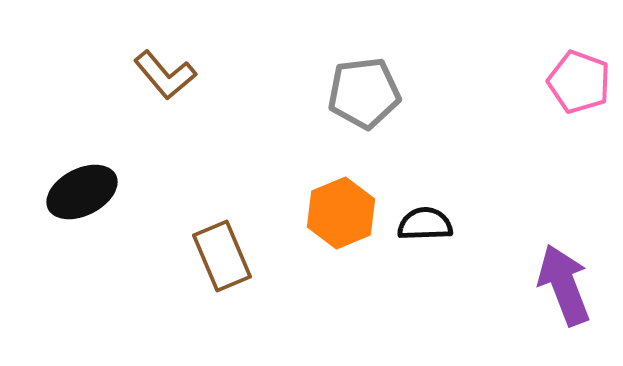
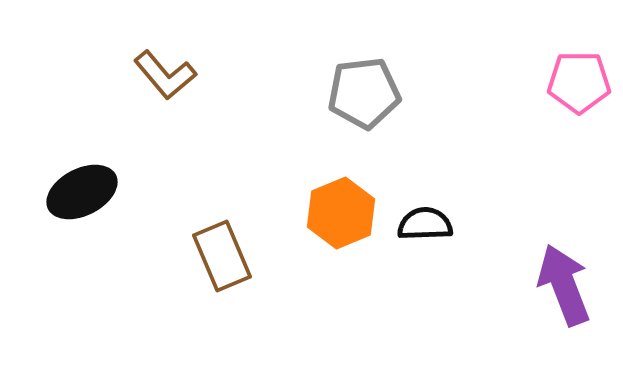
pink pentagon: rotated 20 degrees counterclockwise
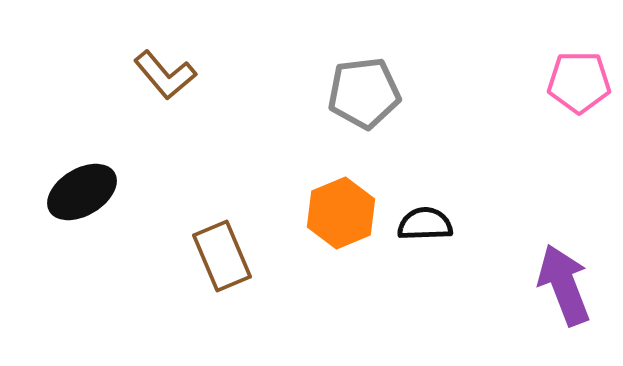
black ellipse: rotated 4 degrees counterclockwise
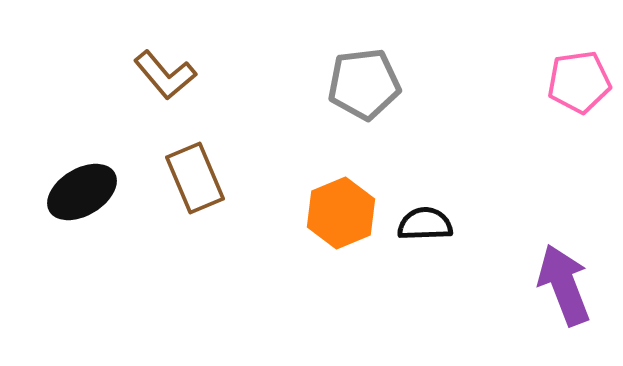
pink pentagon: rotated 8 degrees counterclockwise
gray pentagon: moved 9 px up
brown rectangle: moved 27 px left, 78 px up
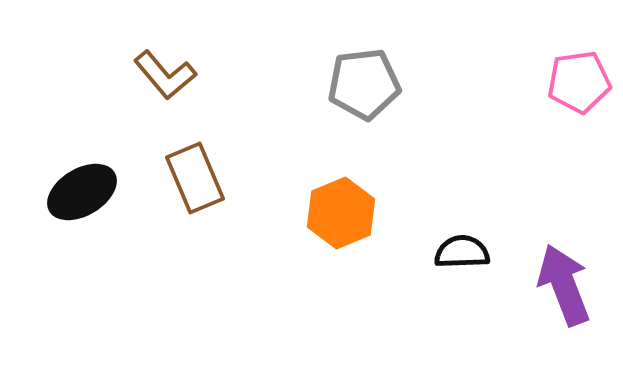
black semicircle: moved 37 px right, 28 px down
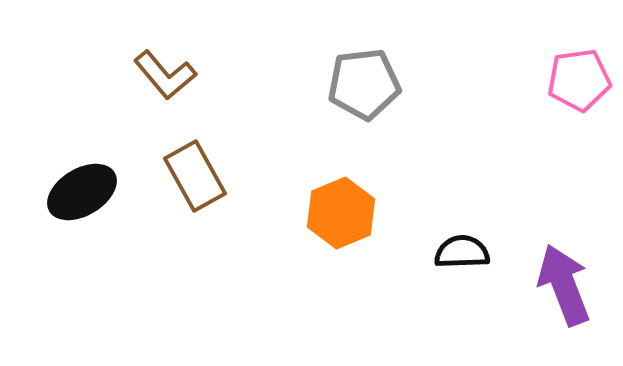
pink pentagon: moved 2 px up
brown rectangle: moved 2 px up; rotated 6 degrees counterclockwise
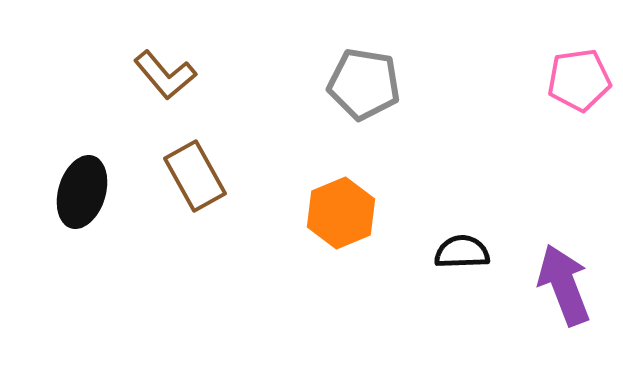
gray pentagon: rotated 16 degrees clockwise
black ellipse: rotated 42 degrees counterclockwise
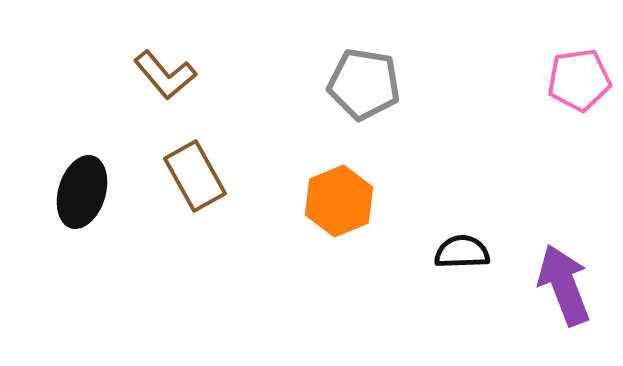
orange hexagon: moved 2 px left, 12 px up
